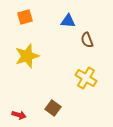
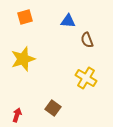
yellow star: moved 4 px left, 3 px down
red arrow: moved 2 px left; rotated 88 degrees counterclockwise
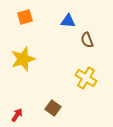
red arrow: rotated 16 degrees clockwise
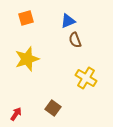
orange square: moved 1 px right, 1 px down
blue triangle: rotated 28 degrees counterclockwise
brown semicircle: moved 12 px left
yellow star: moved 4 px right
red arrow: moved 1 px left, 1 px up
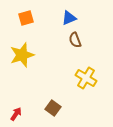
blue triangle: moved 1 px right, 3 px up
yellow star: moved 5 px left, 4 px up
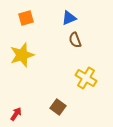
brown square: moved 5 px right, 1 px up
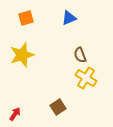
brown semicircle: moved 5 px right, 15 px down
brown square: rotated 21 degrees clockwise
red arrow: moved 1 px left
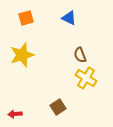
blue triangle: rotated 49 degrees clockwise
red arrow: rotated 128 degrees counterclockwise
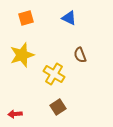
yellow cross: moved 32 px left, 4 px up
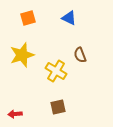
orange square: moved 2 px right
yellow cross: moved 2 px right, 3 px up
brown square: rotated 21 degrees clockwise
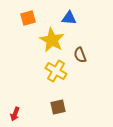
blue triangle: rotated 21 degrees counterclockwise
yellow star: moved 30 px right, 15 px up; rotated 25 degrees counterclockwise
red arrow: rotated 64 degrees counterclockwise
